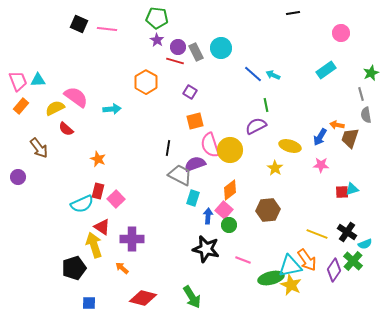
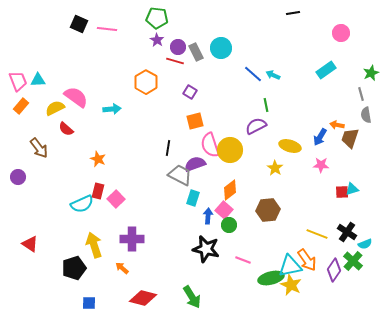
red triangle at (102, 227): moved 72 px left, 17 px down
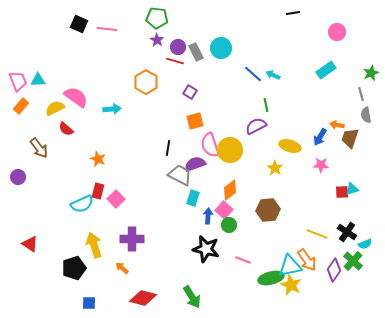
pink circle at (341, 33): moved 4 px left, 1 px up
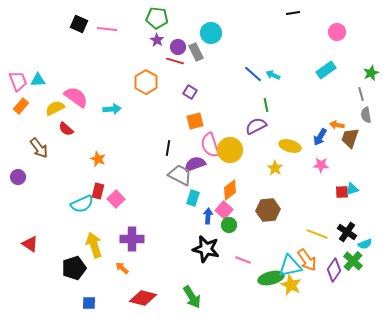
cyan circle at (221, 48): moved 10 px left, 15 px up
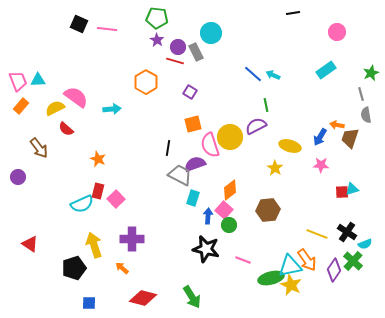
orange square at (195, 121): moved 2 px left, 3 px down
yellow circle at (230, 150): moved 13 px up
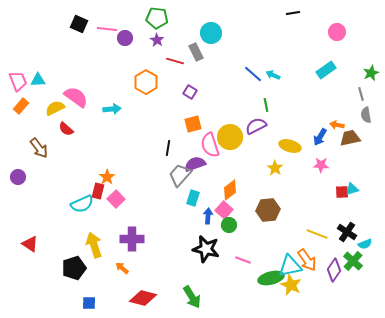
purple circle at (178, 47): moved 53 px left, 9 px up
brown trapezoid at (350, 138): rotated 60 degrees clockwise
orange star at (98, 159): moved 9 px right, 18 px down; rotated 14 degrees clockwise
gray trapezoid at (180, 175): rotated 75 degrees counterclockwise
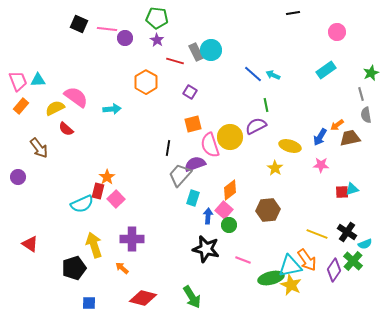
cyan circle at (211, 33): moved 17 px down
orange arrow at (337, 125): rotated 48 degrees counterclockwise
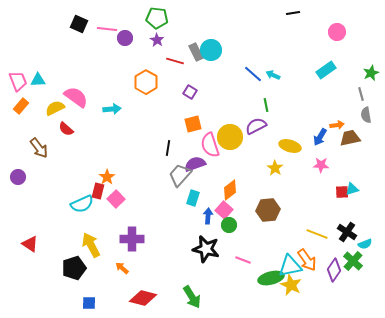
orange arrow at (337, 125): rotated 152 degrees counterclockwise
yellow arrow at (94, 245): moved 3 px left; rotated 10 degrees counterclockwise
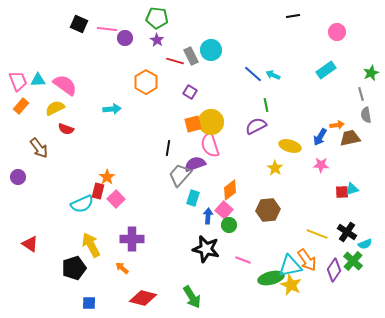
black line at (293, 13): moved 3 px down
gray rectangle at (196, 52): moved 5 px left, 4 px down
pink semicircle at (76, 97): moved 11 px left, 12 px up
red semicircle at (66, 129): rotated 21 degrees counterclockwise
yellow circle at (230, 137): moved 19 px left, 15 px up
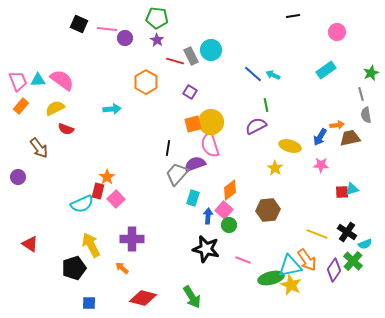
pink semicircle at (65, 85): moved 3 px left, 5 px up
gray trapezoid at (180, 175): moved 3 px left, 1 px up
